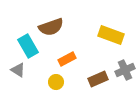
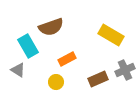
yellow rectangle: rotated 10 degrees clockwise
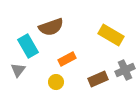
gray triangle: rotated 35 degrees clockwise
